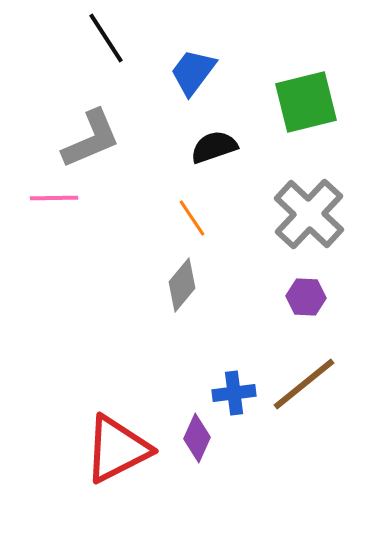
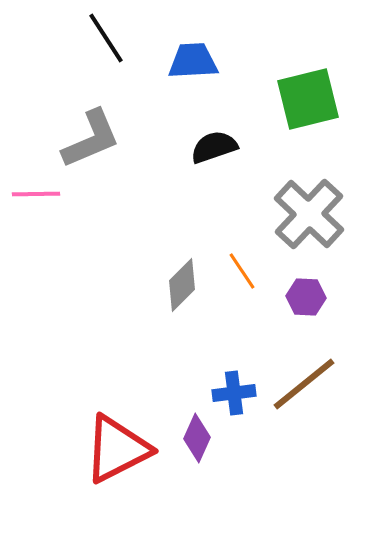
blue trapezoid: moved 11 px up; rotated 50 degrees clockwise
green square: moved 2 px right, 3 px up
pink line: moved 18 px left, 4 px up
orange line: moved 50 px right, 53 px down
gray diamond: rotated 6 degrees clockwise
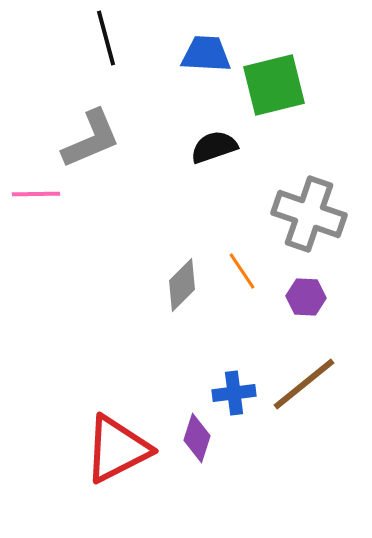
black line: rotated 18 degrees clockwise
blue trapezoid: moved 13 px right, 7 px up; rotated 6 degrees clockwise
green square: moved 34 px left, 14 px up
gray cross: rotated 24 degrees counterclockwise
purple diamond: rotated 6 degrees counterclockwise
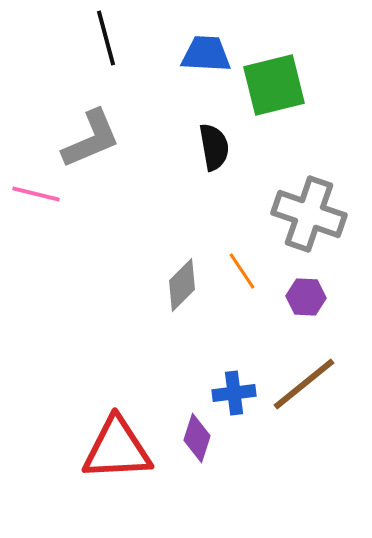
black semicircle: rotated 99 degrees clockwise
pink line: rotated 15 degrees clockwise
red triangle: rotated 24 degrees clockwise
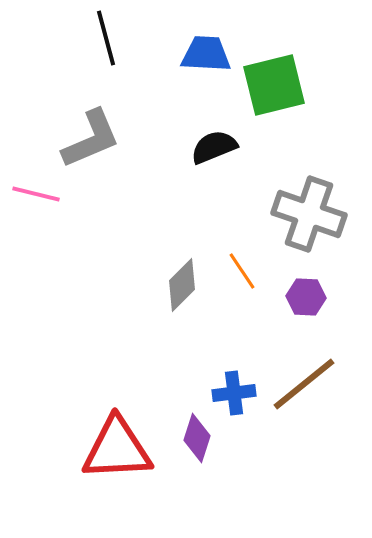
black semicircle: rotated 102 degrees counterclockwise
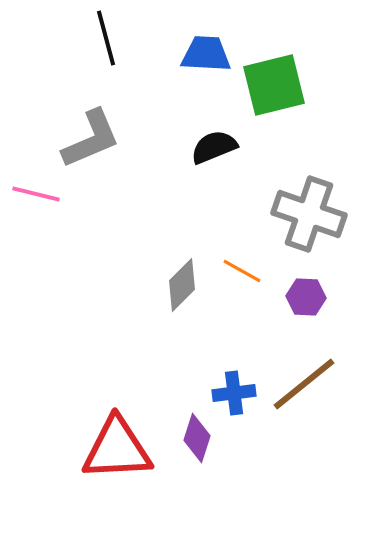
orange line: rotated 27 degrees counterclockwise
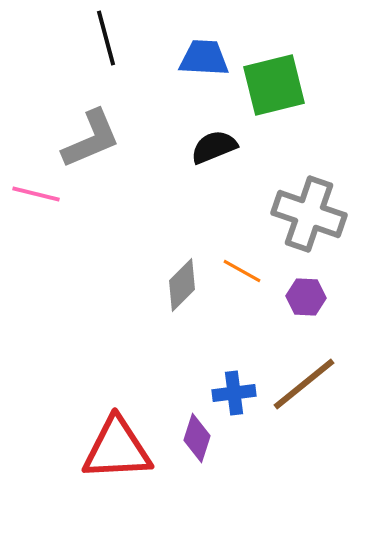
blue trapezoid: moved 2 px left, 4 px down
